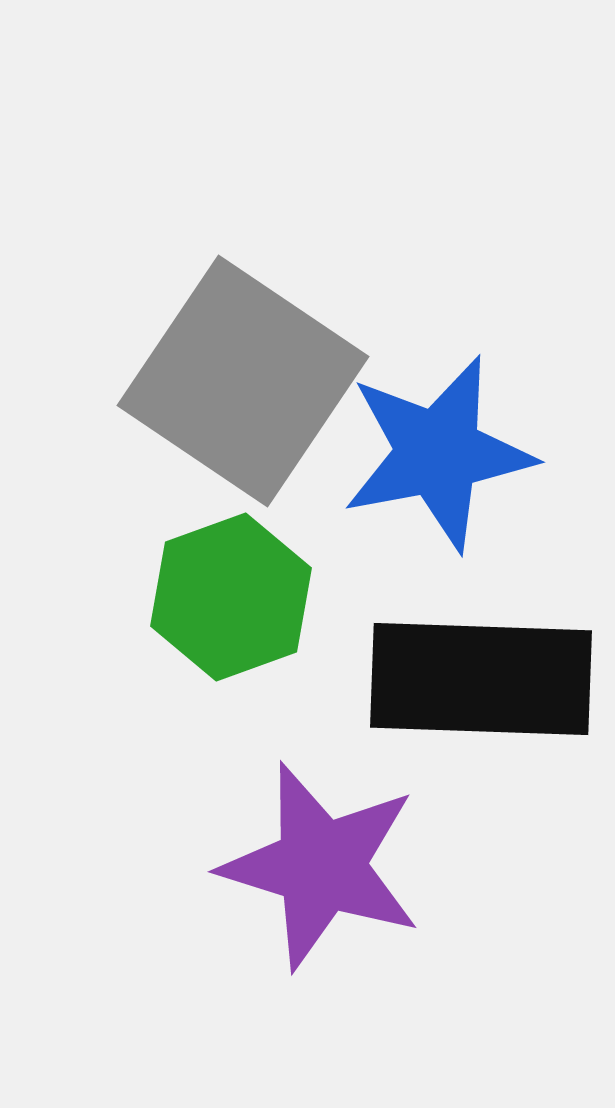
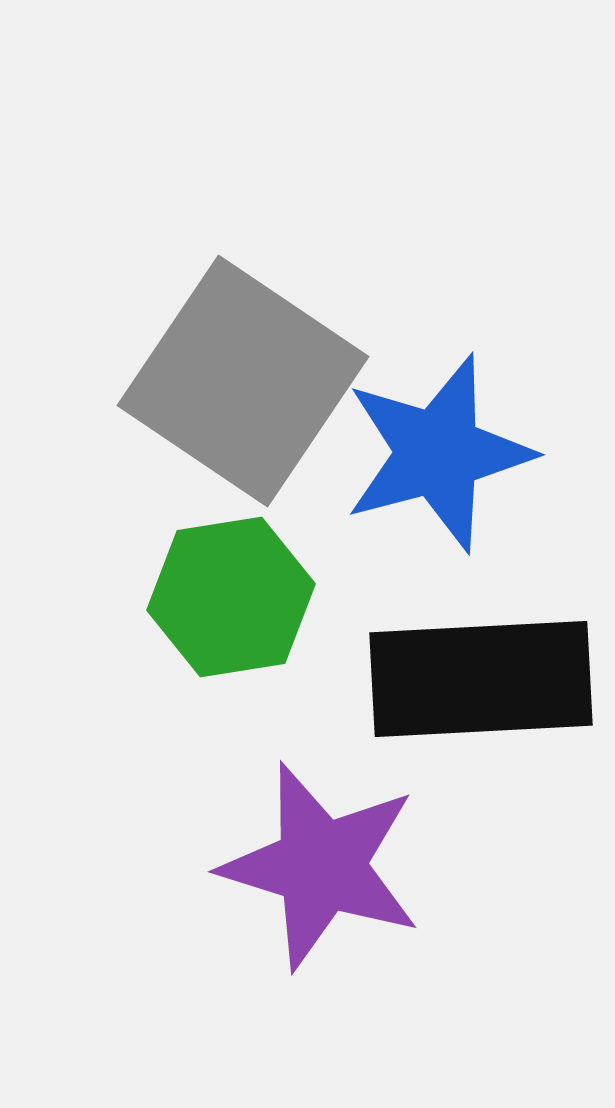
blue star: rotated 4 degrees counterclockwise
green hexagon: rotated 11 degrees clockwise
black rectangle: rotated 5 degrees counterclockwise
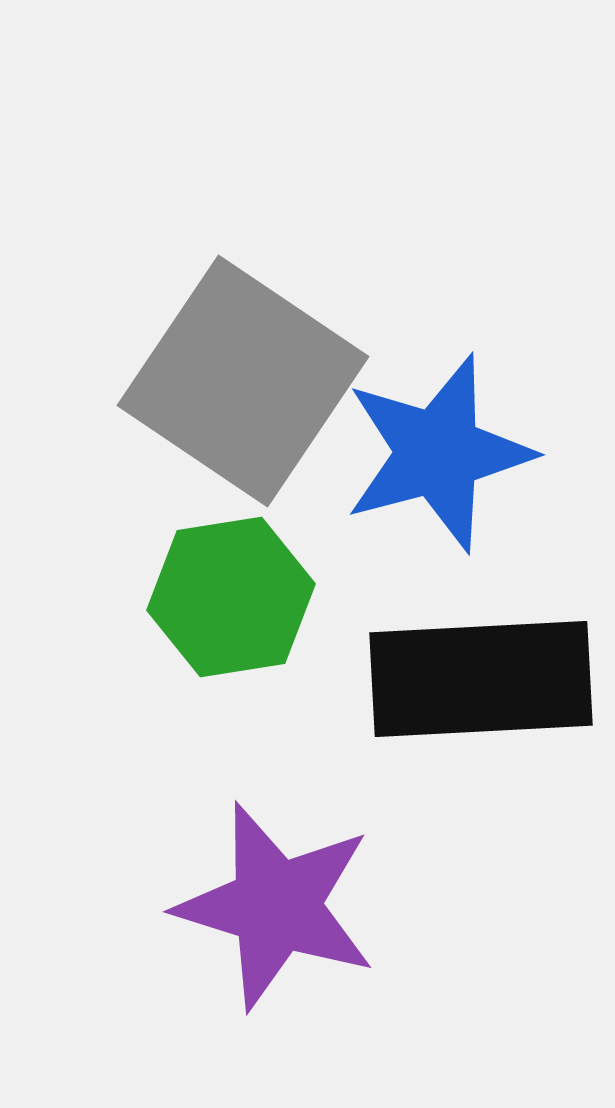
purple star: moved 45 px left, 40 px down
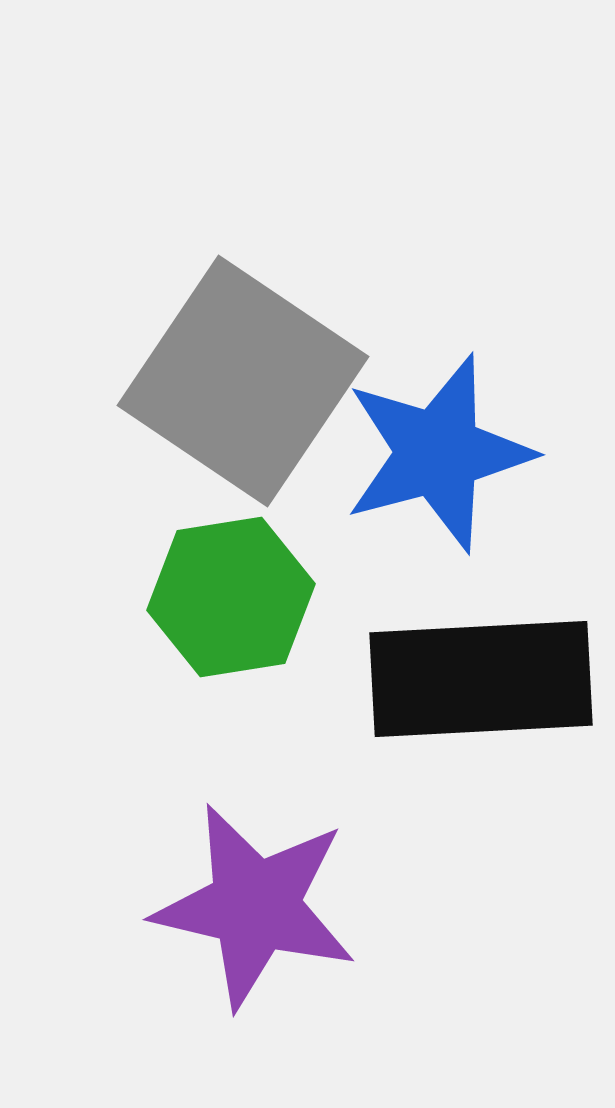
purple star: moved 21 px left; rotated 4 degrees counterclockwise
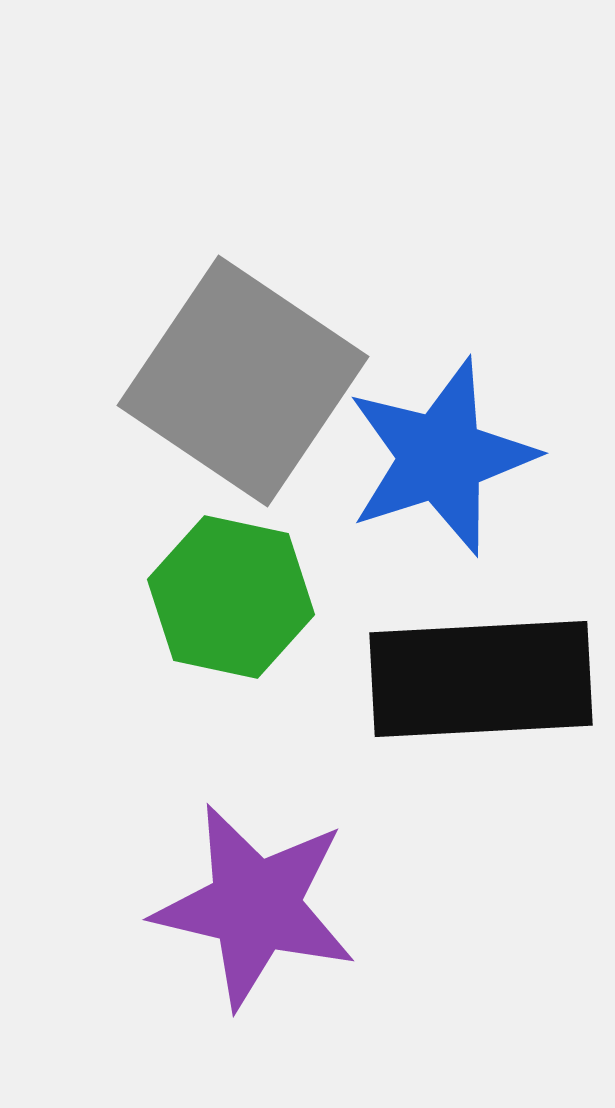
blue star: moved 3 px right, 4 px down; rotated 3 degrees counterclockwise
green hexagon: rotated 21 degrees clockwise
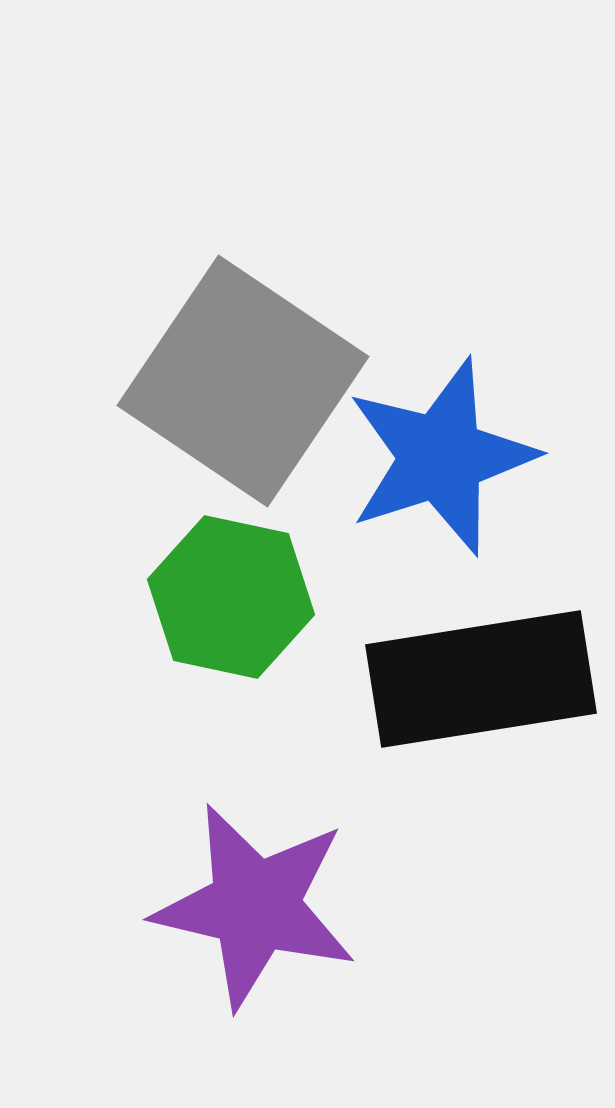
black rectangle: rotated 6 degrees counterclockwise
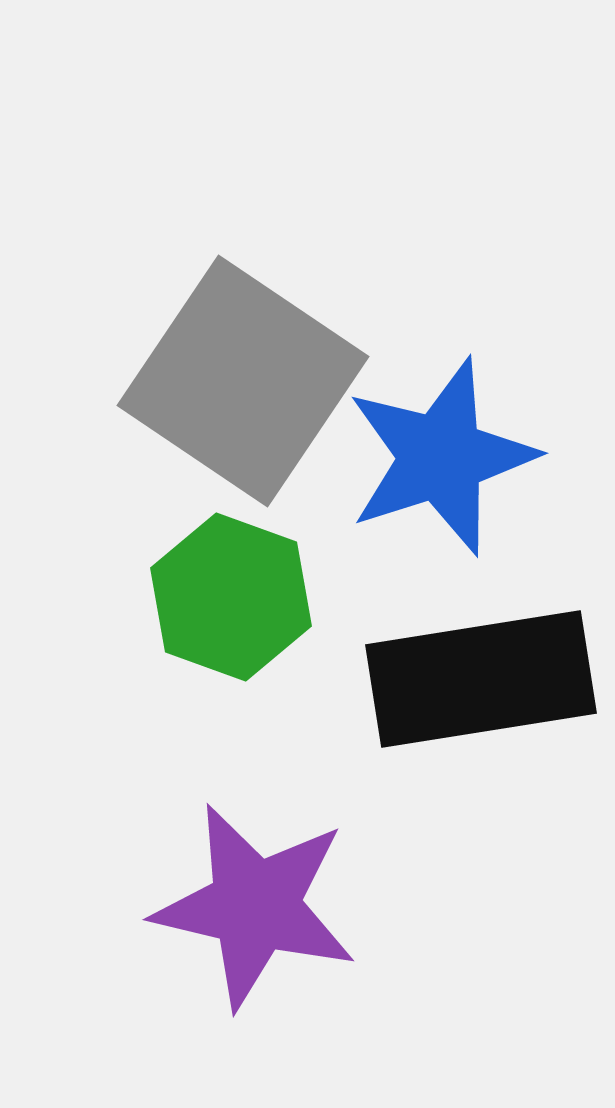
green hexagon: rotated 8 degrees clockwise
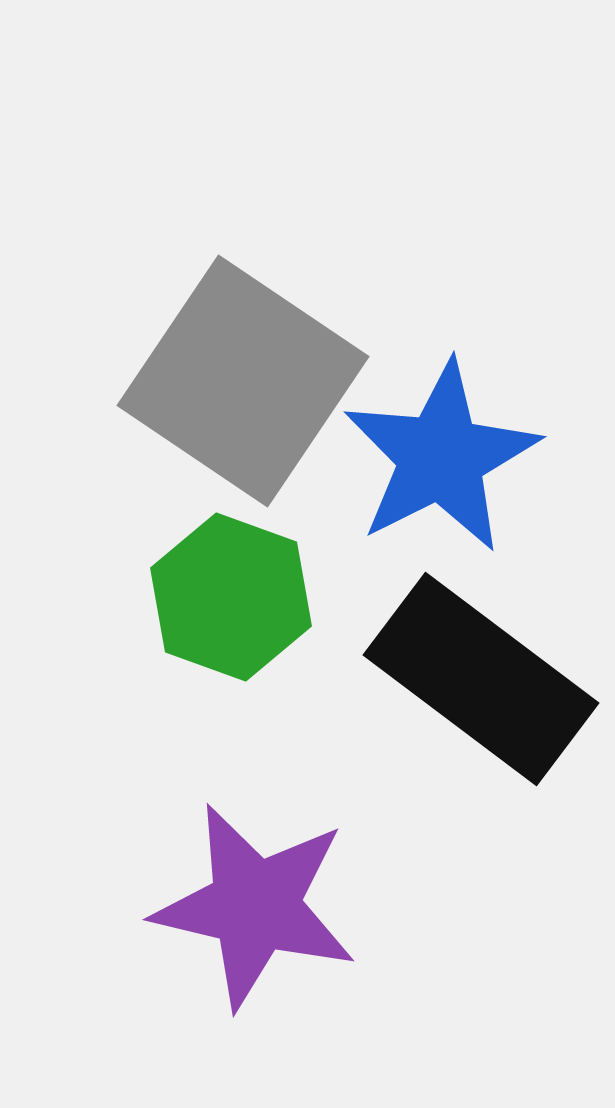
blue star: rotated 9 degrees counterclockwise
black rectangle: rotated 46 degrees clockwise
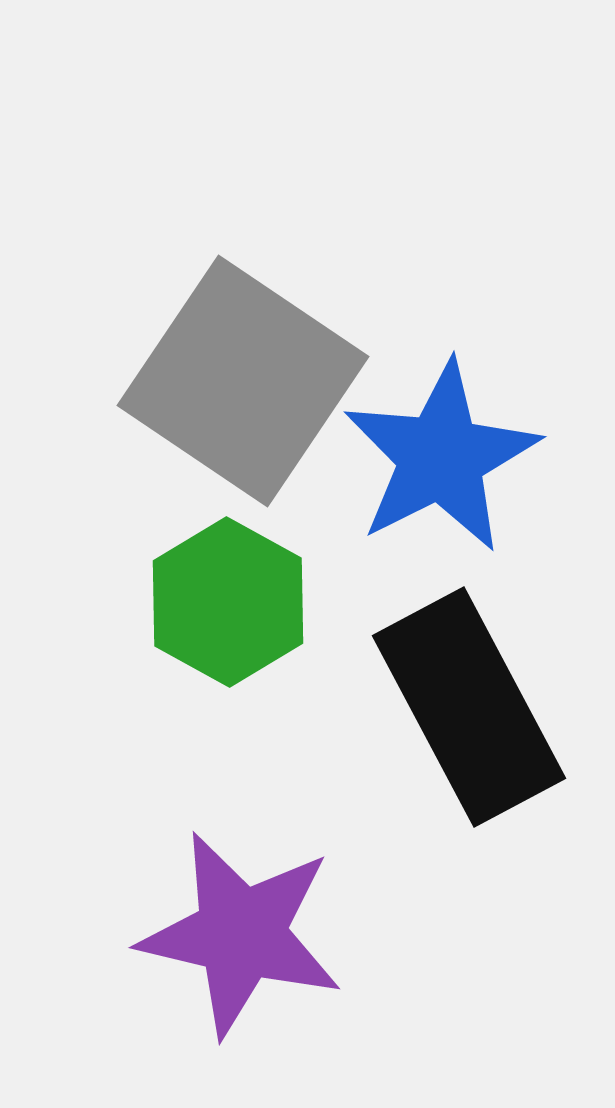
green hexagon: moved 3 px left, 5 px down; rotated 9 degrees clockwise
black rectangle: moved 12 px left, 28 px down; rotated 25 degrees clockwise
purple star: moved 14 px left, 28 px down
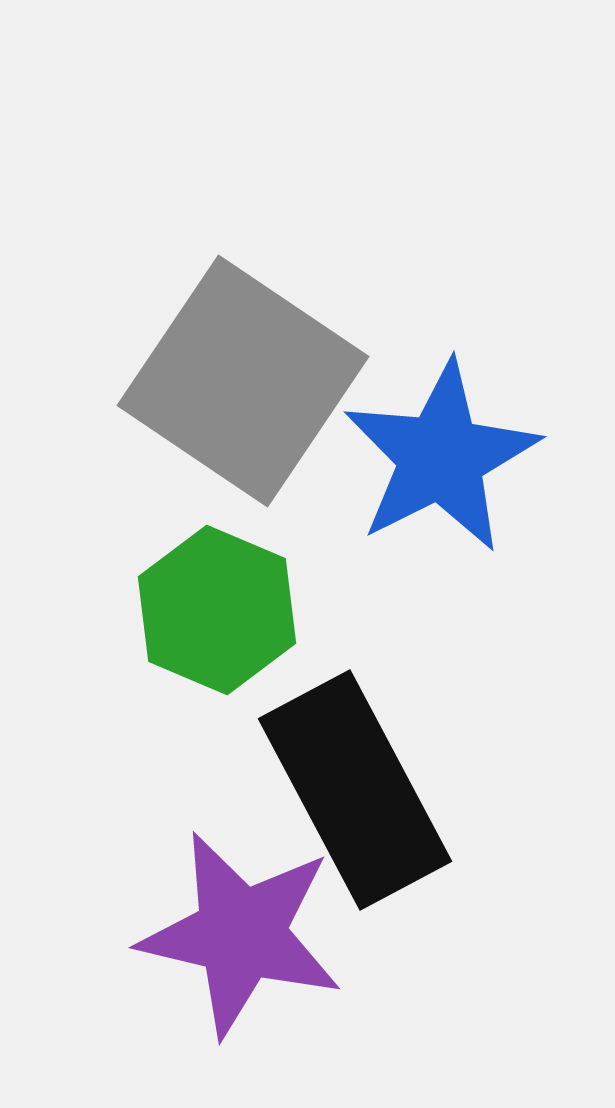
green hexagon: moved 11 px left, 8 px down; rotated 6 degrees counterclockwise
black rectangle: moved 114 px left, 83 px down
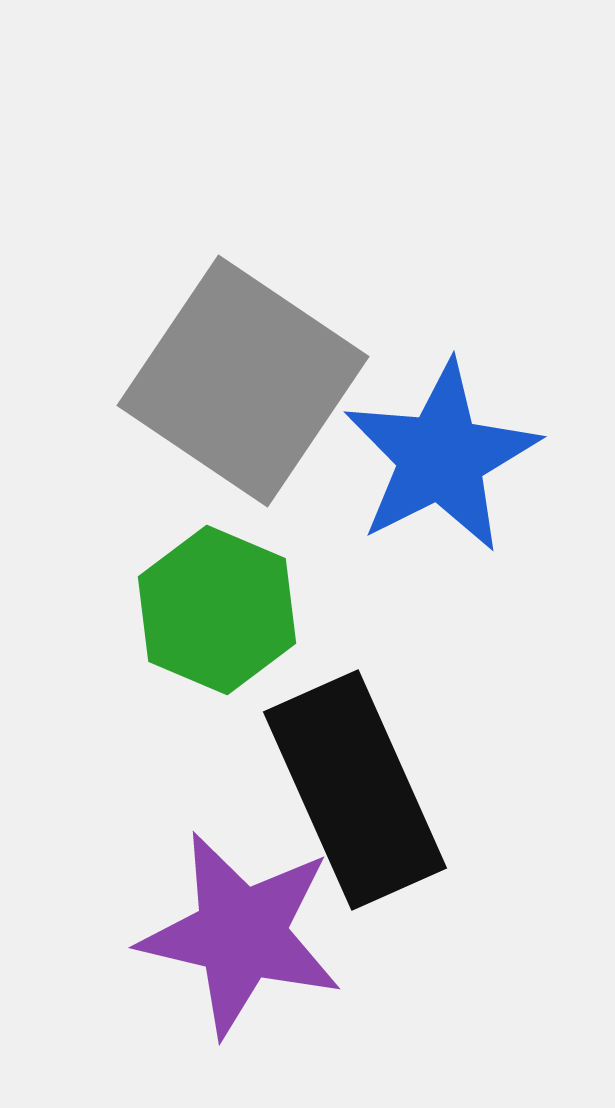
black rectangle: rotated 4 degrees clockwise
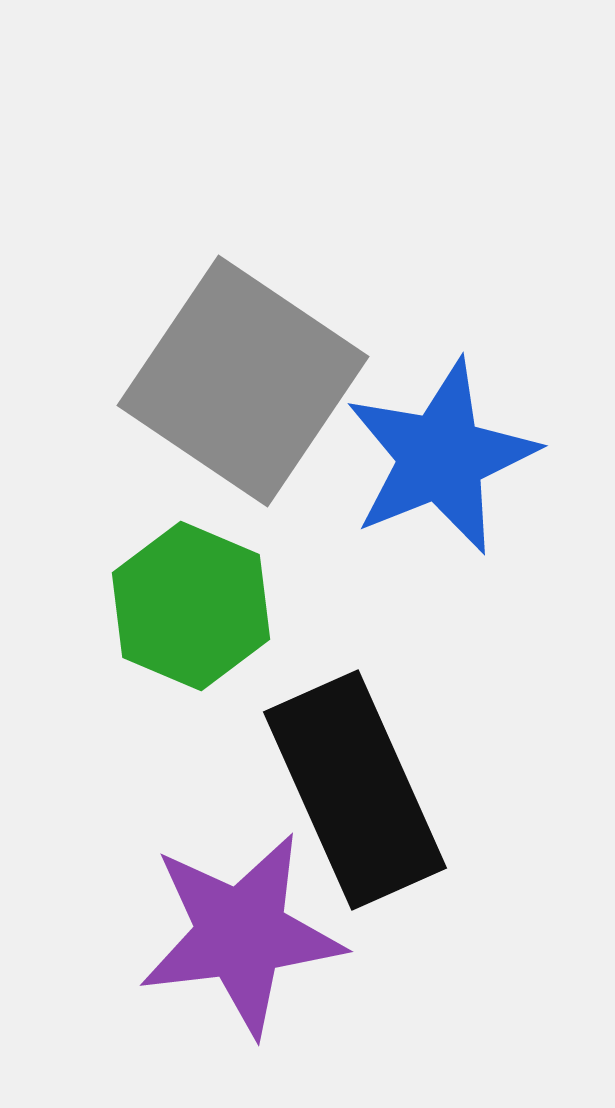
blue star: rotated 5 degrees clockwise
green hexagon: moved 26 px left, 4 px up
purple star: rotated 20 degrees counterclockwise
